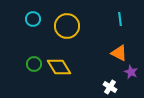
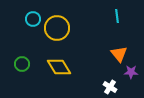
cyan line: moved 3 px left, 3 px up
yellow circle: moved 10 px left, 2 px down
orange triangle: moved 1 px down; rotated 24 degrees clockwise
green circle: moved 12 px left
purple star: rotated 24 degrees counterclockwise
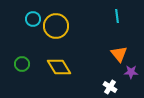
yellow circle: moved 1 px left, 2 px up
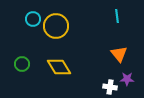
purple star: moved 4 px left, 7 px down
white cross: rotated 24 degrees counterclockwise
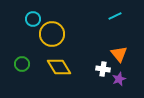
cyan line: moved 2 px left; rotated 72 degrees clockwise
yellow circle: moved 4 px left, 8 px down
purple star: moved 8 px left; rotated 24 degrees counterclockwise
white cross: moved 7 px left, 18 px up
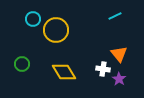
yellow circle: moved 4 px right, 4 px up
yellow diamond: moved 5 px right, 5 px down
purple star: rotated 16 degrees counterclockwise
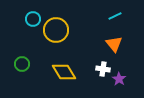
orange triangle: moved 5 px left, 10 px up
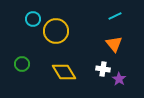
yellow circle: moved 1 px down
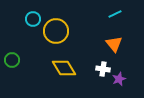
cyan line: moved 2 px up
green circle: moved 10 px left, 4 px up
yellow diamond: moved 4 px up
purple star: rotated 16 degrees clockwise
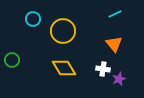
yellow circle: moved 7 px right
